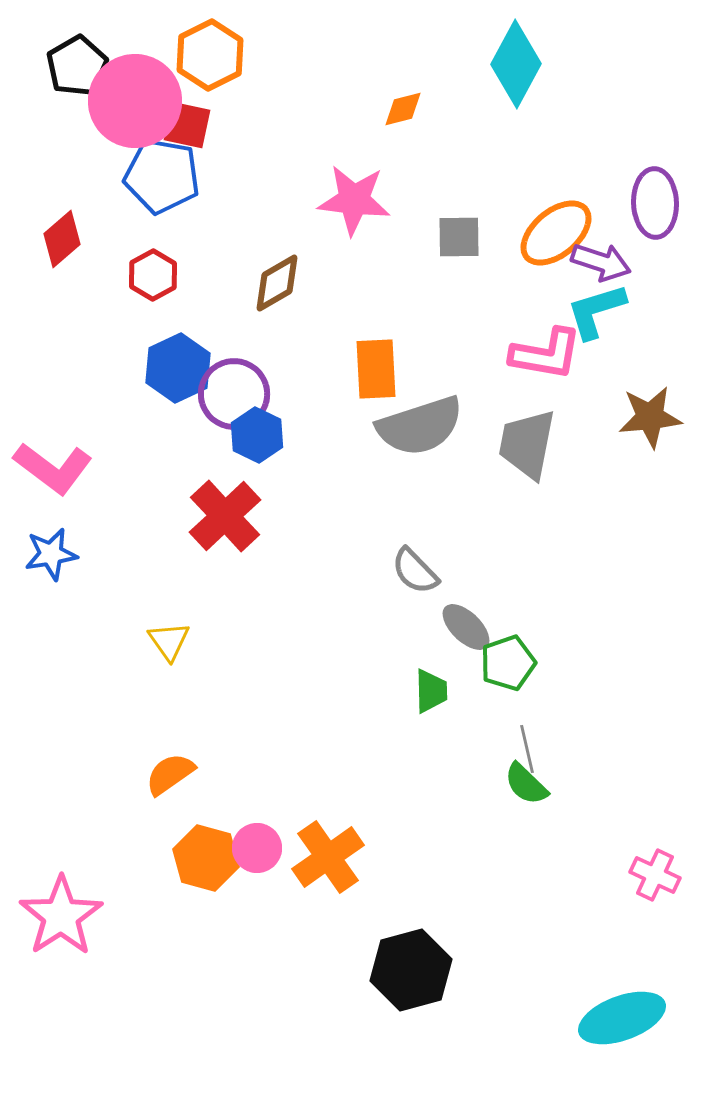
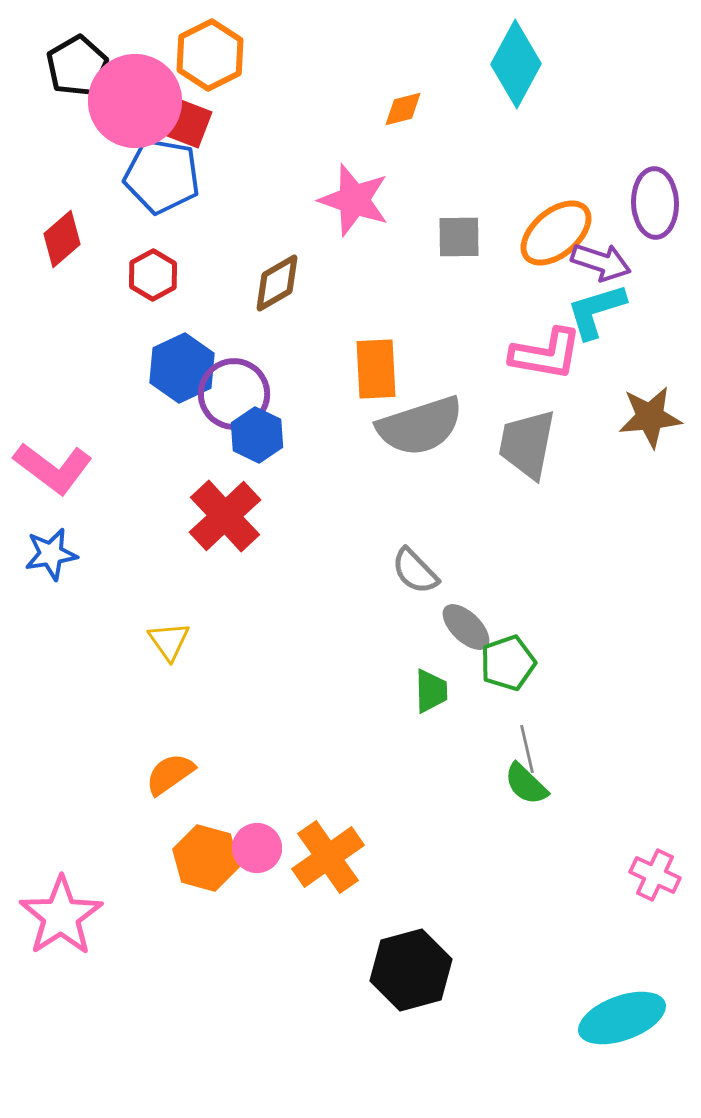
red square at (187, 125): moved 2 px up; rotated 9 degrees clockwise
pink star at (354, 200): rotated 12 degrees clockwise
blue hexagon at (178, 368): moved 4 px right
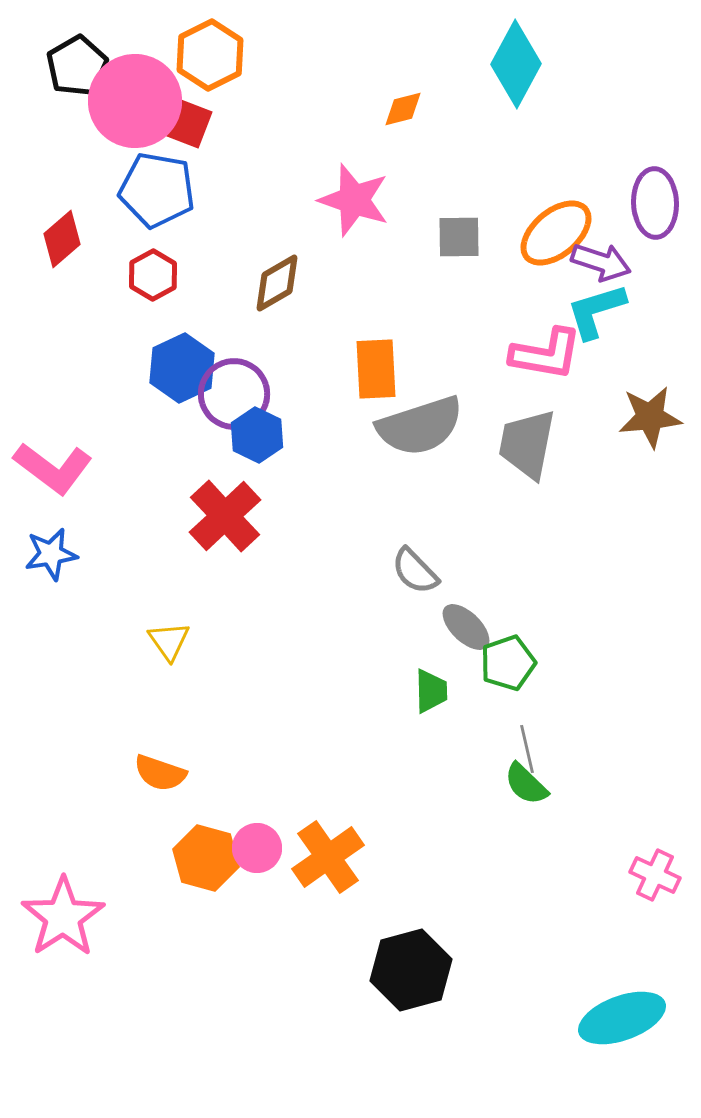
blue pentagon at (162, 176): moved 5 px left, 14 px down
orange semicircle at (170, 774): moved 10 px left, 1 px up; rotated 126 degrees counterclockwise
pink star at (61, 916): moved 2 px right, 1 px down
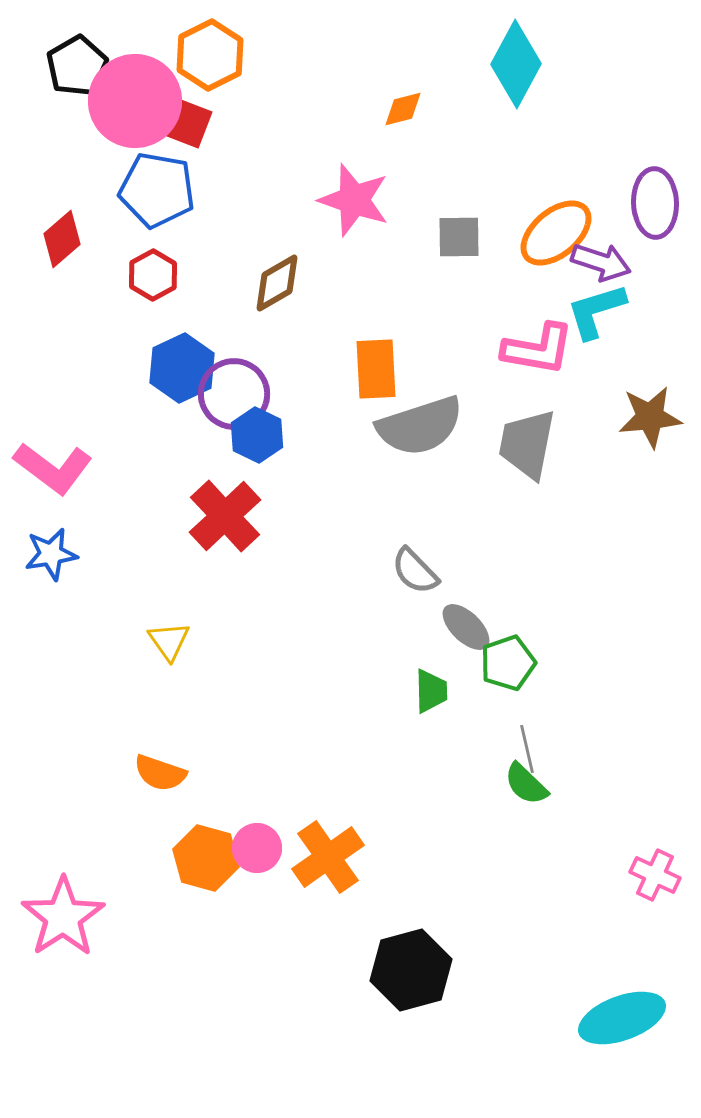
pink L-shape at (546, 354): moved 8 px left, 5 px up
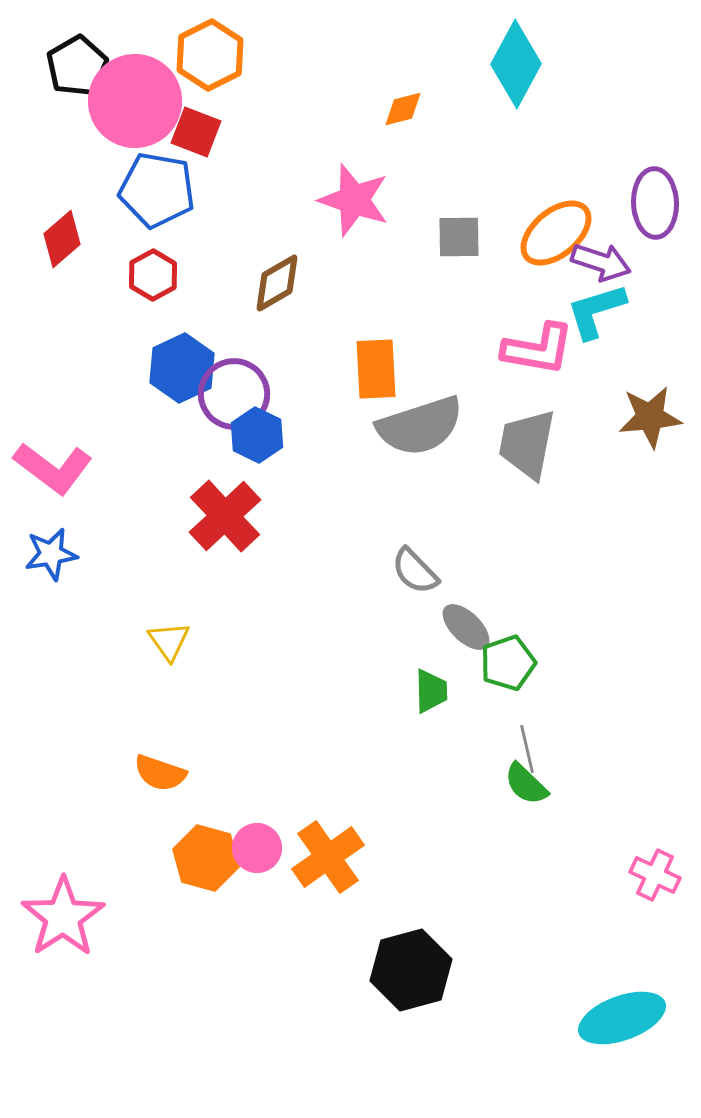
red square at (187, 123): moved 9 px right, 9 px down
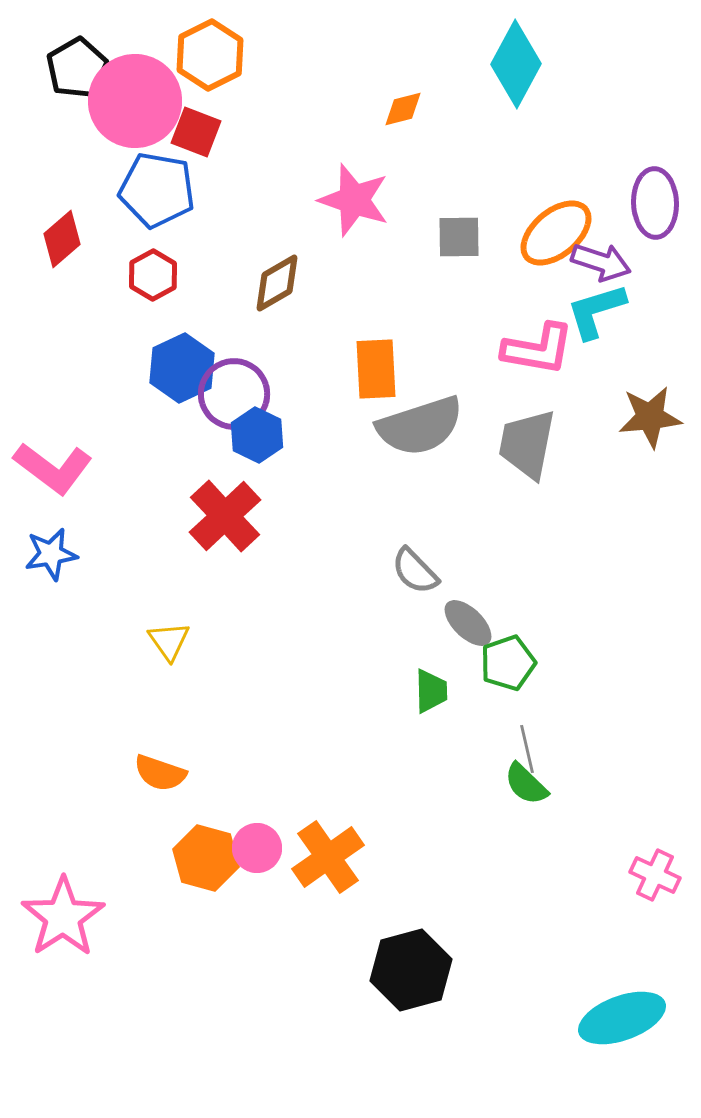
black pentagon at (77, 66): moved 2 px down
gray ellipse at (466, 627): moved 2 px right, 4 px up
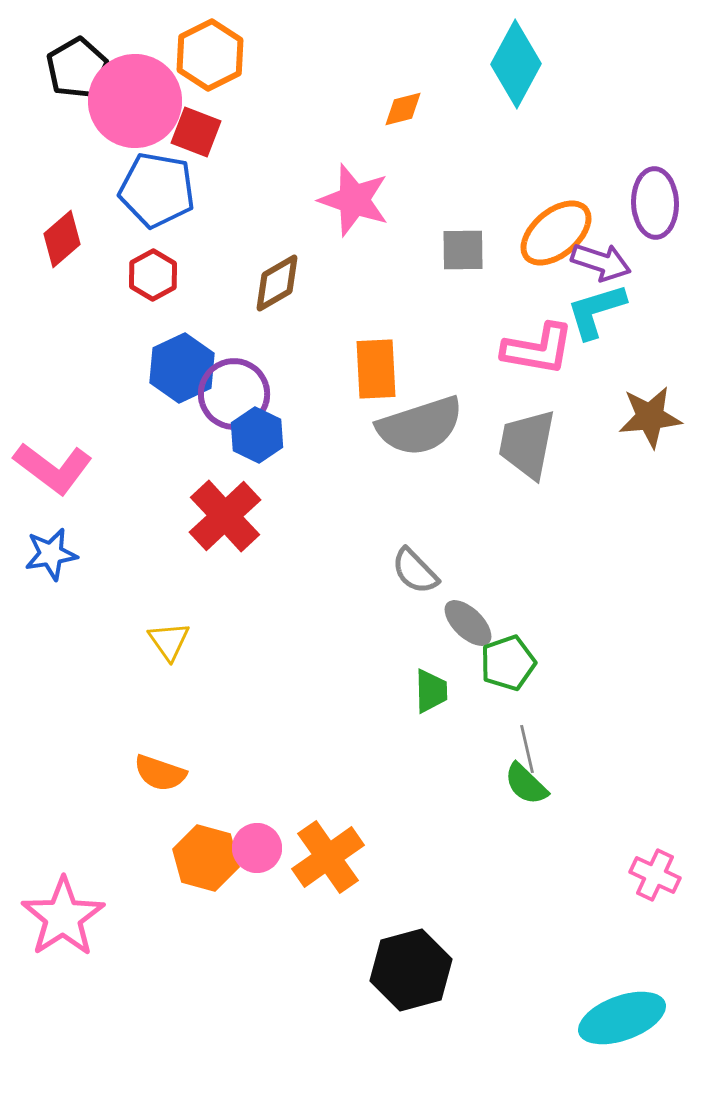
gray square at (459, 237): moved 4 px right, 13 px down
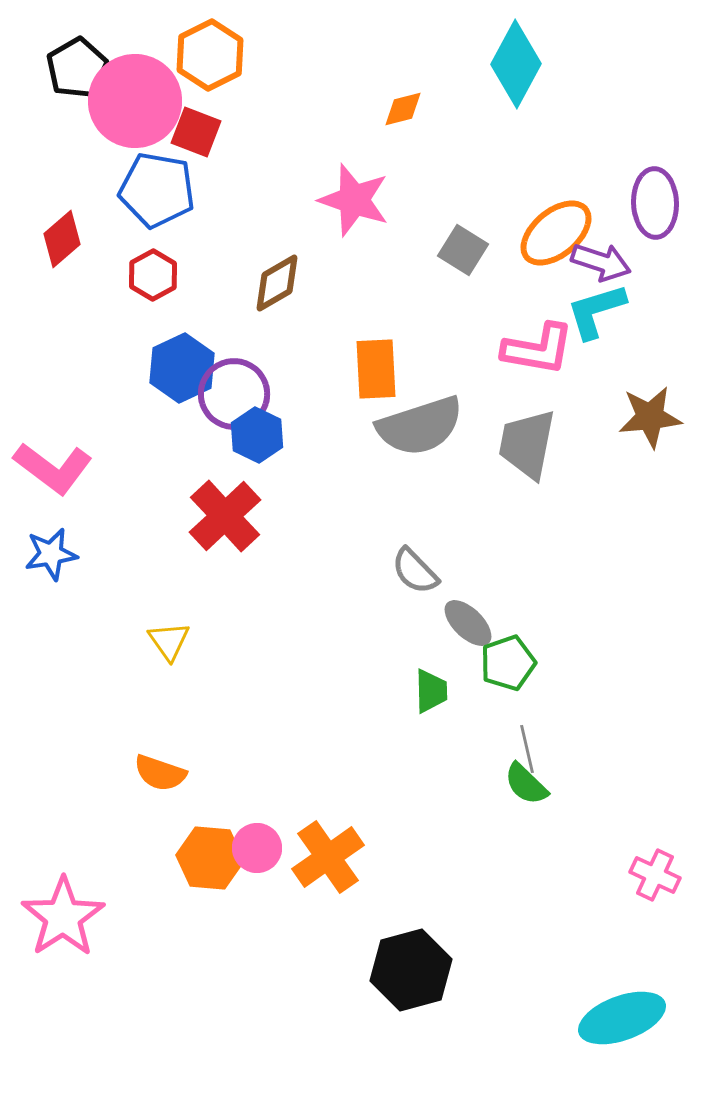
gray square at (463, 250): rotated 33 degrees clockwise
orange hexagon at (206, 858): moved 4 px right; rotated 10 degrees counterclockwise
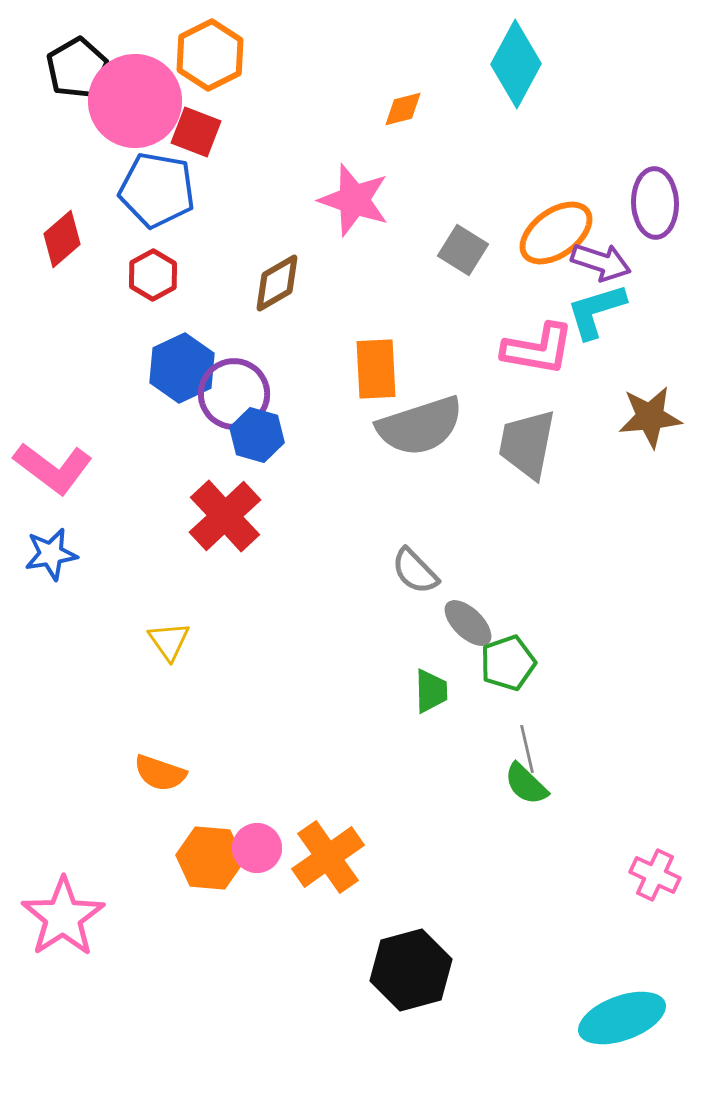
orange ellipse at (556, 233): rotated 4 degrees clockwise
blue hexagon at (257, 435): rotated 10 degrees counterclockwise
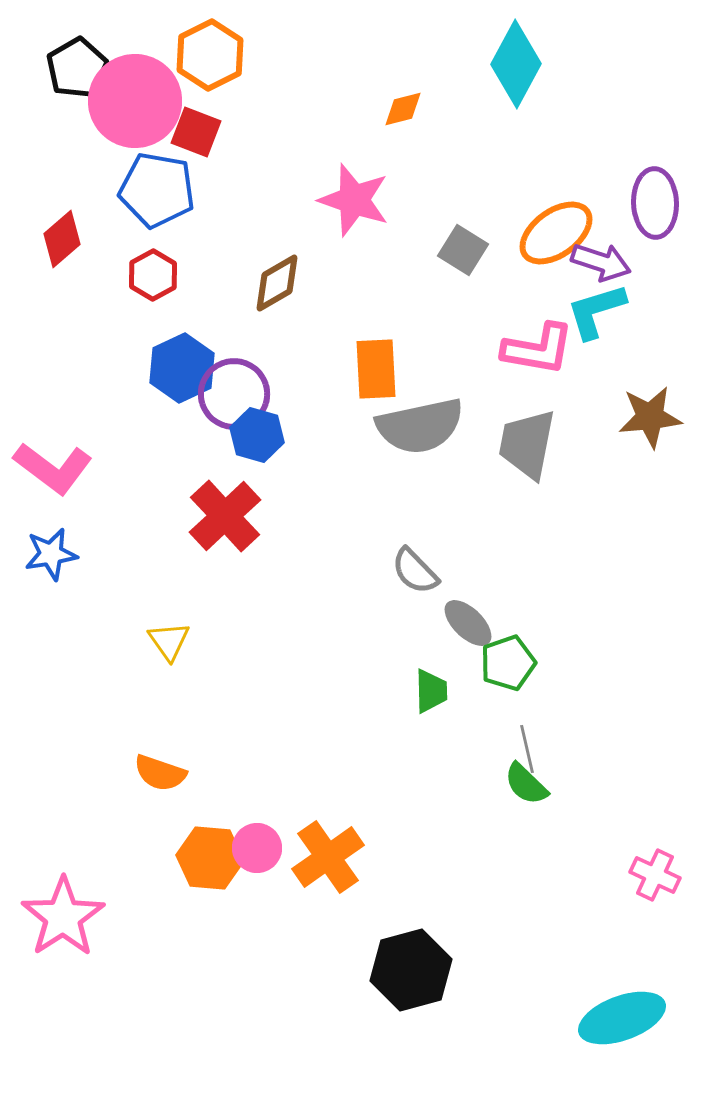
gray semicircle at (420, 426): rotated 6 degrees clockwise
